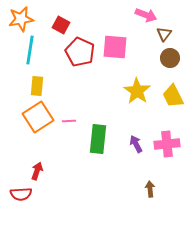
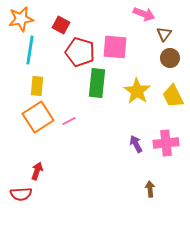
pink arrow: moved 2 px left, 1 px up
red pentagon: rotated 8 degrees counterclockwise
pink line: rotated 24 degrees counterclockwise
green rectangle: moved 1 px left, 56 px up
pink cross: moved 1 px left, 1 px up
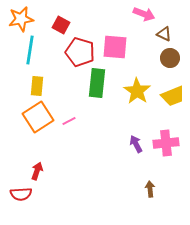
brown triangle: rotated 42 degrees counterclockwise
yellow trapezoid: rotated 85 degrees counterclockwise
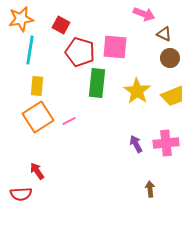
red arrow: rotated 54 degrees counterclockwise
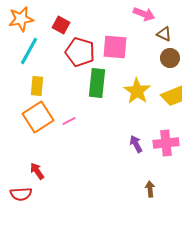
cyan line: moved 1 px left, 1 px down; rotated 20 degrees clockwise
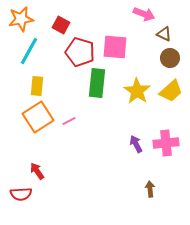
yellow trapezoid: moved 2 px left, 5 px up; rotated 20 degrees counterclockwise
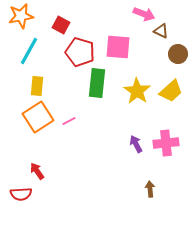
orange star: moved 3 px up
brown triangle: moved 3 px left, 3 px up
pink square: moved 3 px right
brown circle: moved 8 px right, 4 px up
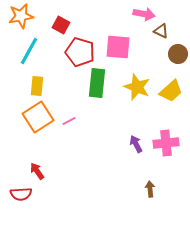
pink arrow: rotated 10 degrees counterclockwise
yellow star: moved 4 px up; rotated 12 degrees counterclockwise
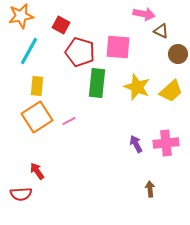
orange square: moved 1 px left
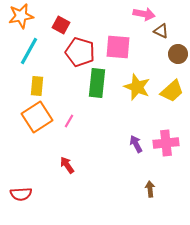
yellow trapezoid: moved 1 px right
pink line: rotated 32 degrees counterclockwise
red arrow: moved 30 px right, 6 px up
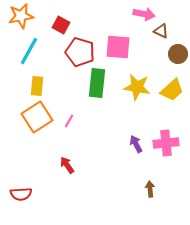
yellow star: rotated 12 degrees counterclockwise
yellow trapezoid: moved 1 px up
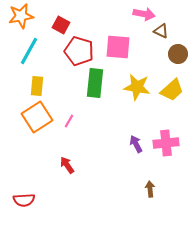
red pentagon: moved 1 px left, 1 px up
green rectangle: moved 2 px left
red semicircle: moved 3 px right, 6 px down
